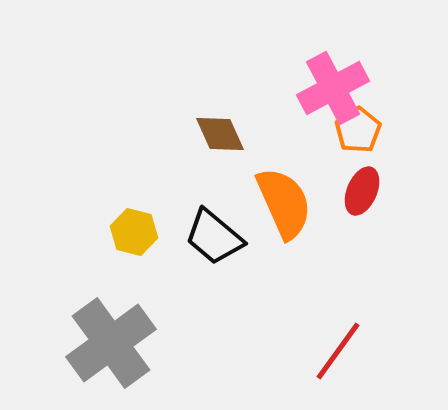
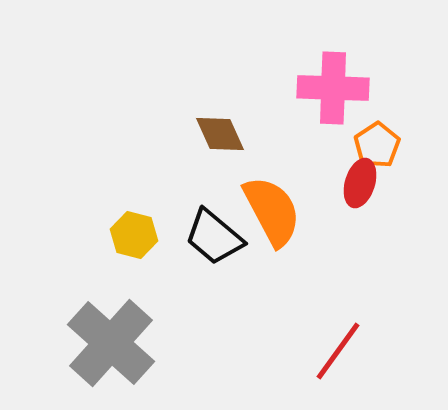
pink cross: rotated 30 degrees clockwise
orange pentagon: moved 19 px right, 15 px down
red ellipse: moved 2 px left, 8 px up; rotated 6 degrees counterclockwise
orange semicircle: moved 12 px left, 8 px down; rotated 4 degrees counterclockwise
yellow hexagon: moved 3 px down
gray cross: rotated 12 degrees counterclockwise
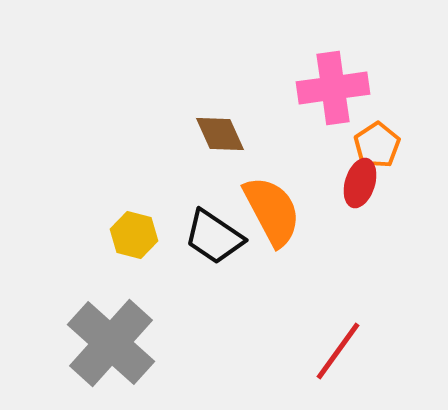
pink cross: rotated 10 degrees counterclockwise
black trapezoid: rotated 6 degrees counterclockwise
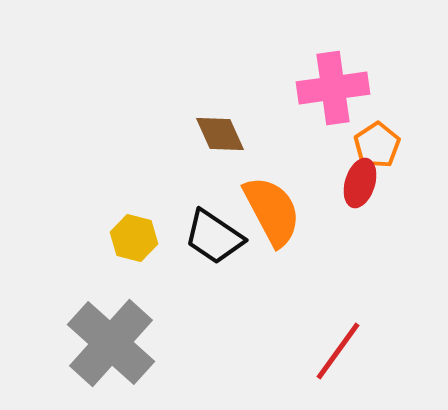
yellow hexagon: moved 3 px down
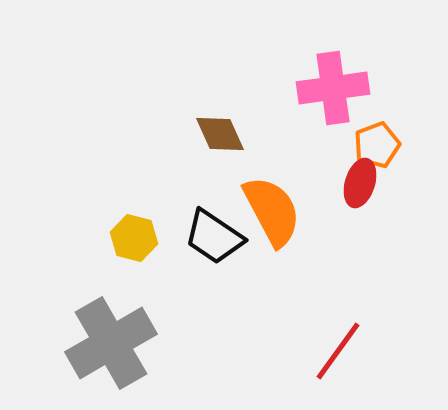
orange pentagon: rotated 12 degrees clockwise
gray cross: rotated 18 degrees clockwise
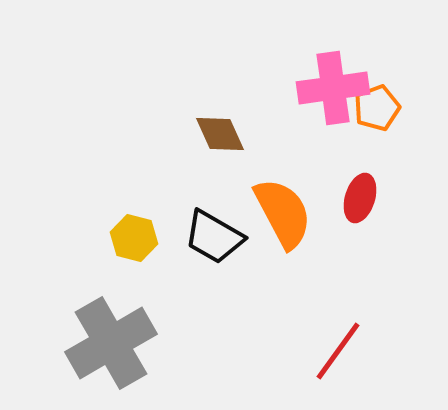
orange pentagon: moved 37 px up
red ellipse: moved 15 px down
orange semicircle: moved 11 px right, 2 px down
black trapezoid: rotated 4 degrees counterclockwise
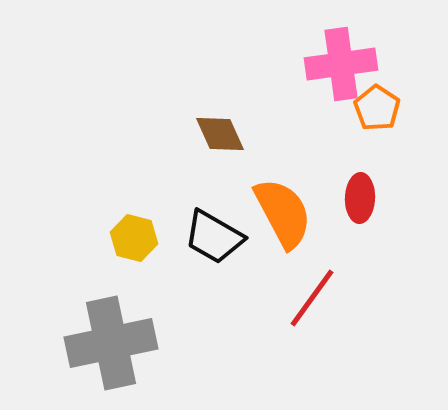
pink cross: moved 8 px right, 24 px up
orange pentagon: rotated 18 degrees counterclockwise
red ellipse: rotated 15 degrees counterclockwise
gray cross: rotated 18 degrees clockwise
red line: moved 26 px left, 53 px up
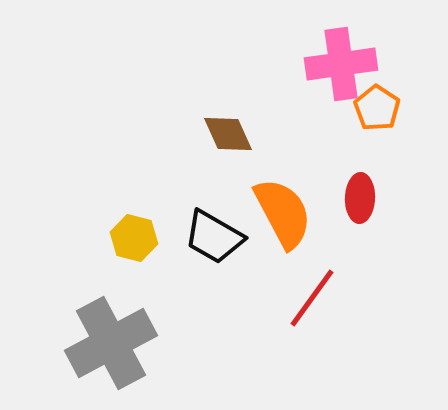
brown diamond: moved 8 px right
gray cross: rotated 16 degrees counterclockwise
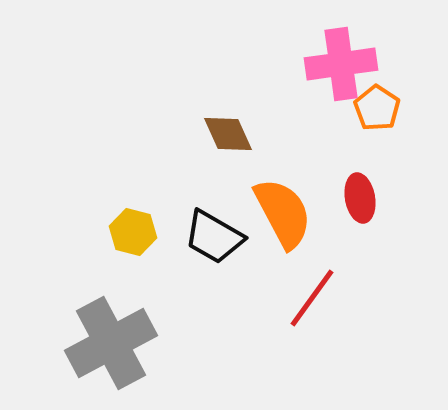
red ellipse: rotated 12 degrees counterclockwise
yellow hexagon: moved 1 px left, 6 px up
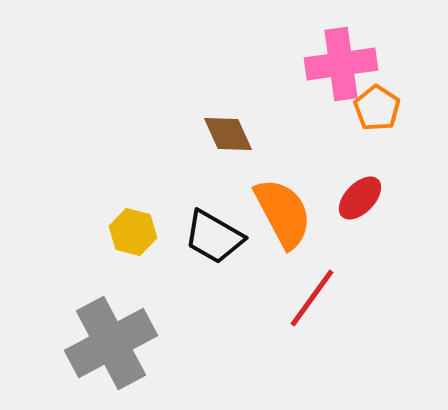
red ellipse: rotated 54 degrees clockwise
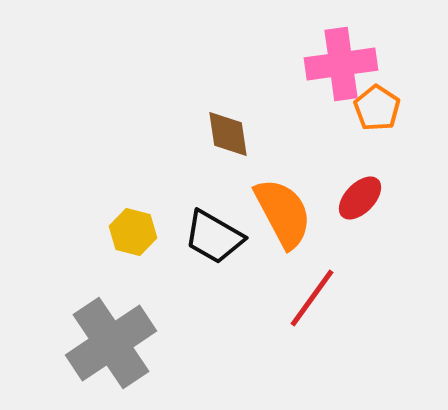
brown diamond: rotated 16 degrees clockwise
gray cross: rotated 6 degrees counterclockwise
